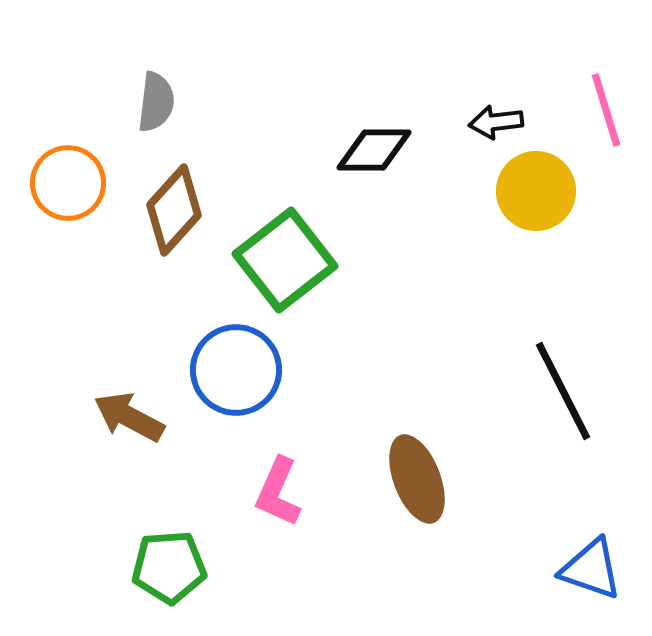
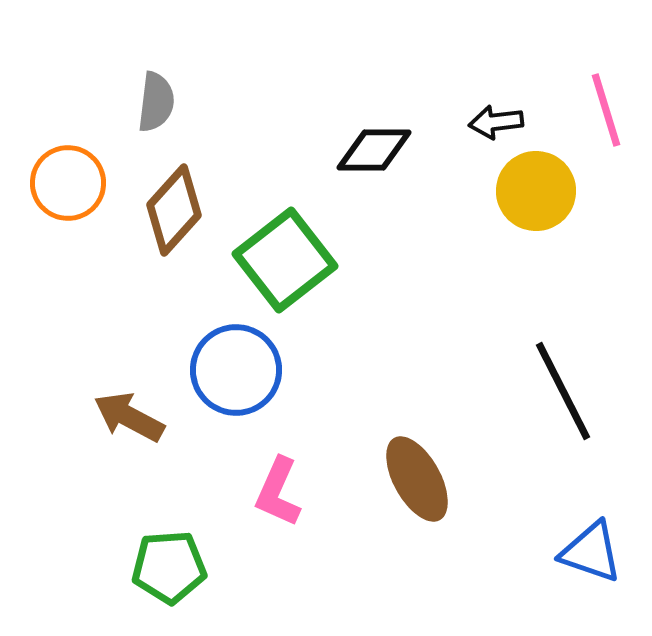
brown ellipse: rotated 8 degrees counterclockwise
blue triangle: moved 17 px up
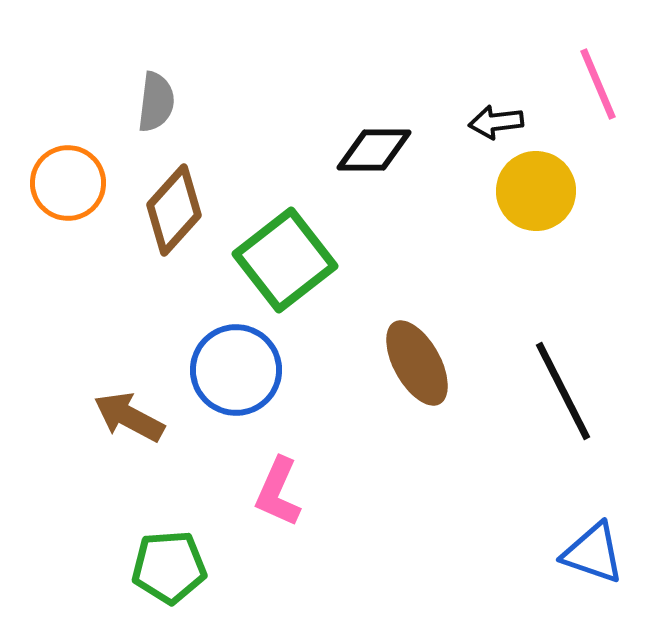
pink line: moved 8 px left, 26 px up; rotated 6 degrees counterclockwise
brown ellipse: moved 116 px up
blue triangle: moved 2 px right, 1 px down
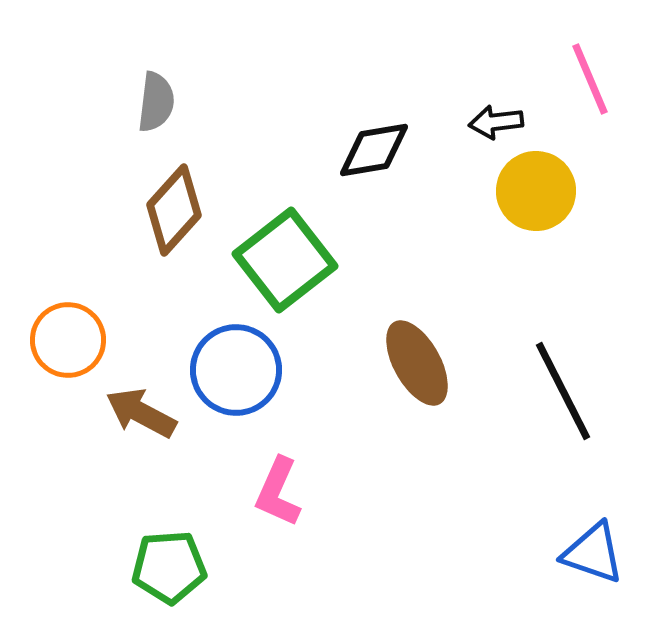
pink line: moved 8 px left, 5 px up
black diamond: rotated 10 degrees counterclockwise
orange circle: moved 157 px down
brown arrow: moved 12 px right, 4 px up
